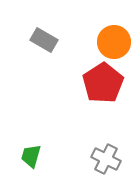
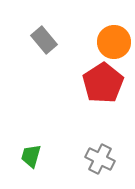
gray rectangle: rotated 20 degrees clockwise
gray cross: moved 6 px left
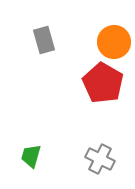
gray rectangle: rotated 24 degrees clockwise
red pentagon: rotated 9 degrees counterclockwise
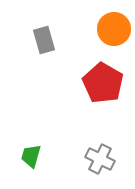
orange circle: moved 13 px up
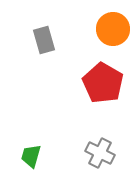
orange circle: moved 1 px left
gray cross: moved 6 px up
